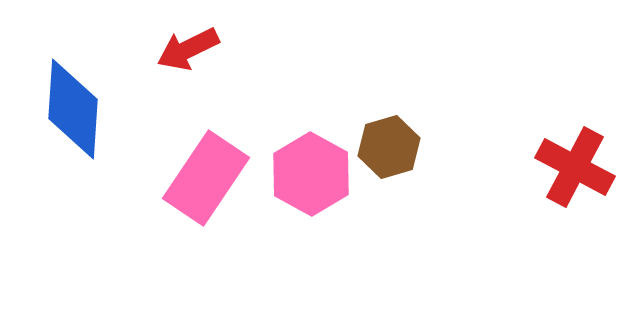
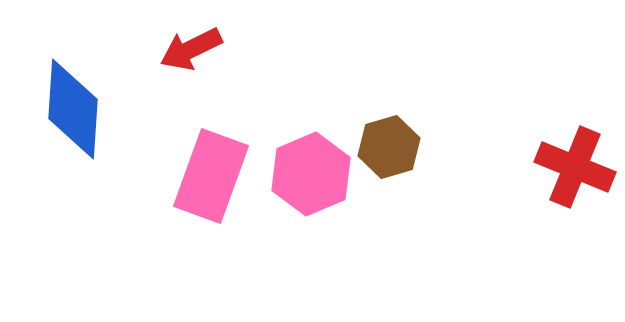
red arrow: moved 3 px right
red cross: rotated 6 degrees counterclockwise
pink hexagon: rotated 8 degrees clockwise
pink rectangle: moved 5 px right, 2 px up; rotated 14 degrees counterclockwise
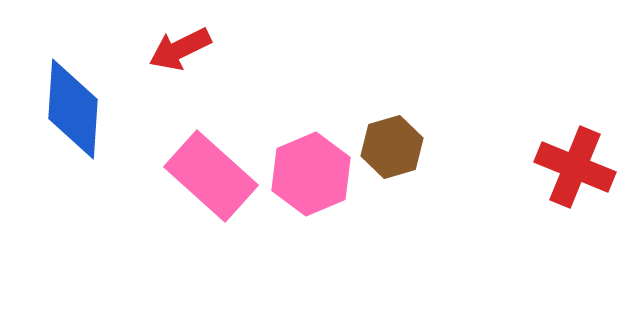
red arrow: moved 11 px left
brown hexagon: moved 3 px right
pink rectangle: rotated 68 degrees counterclockwise
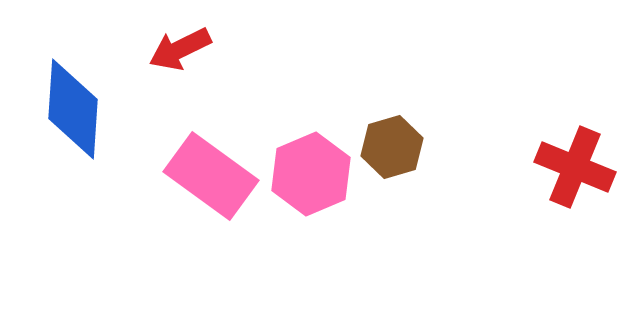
pink rectangle: rotated 6 degrees counterclockwise
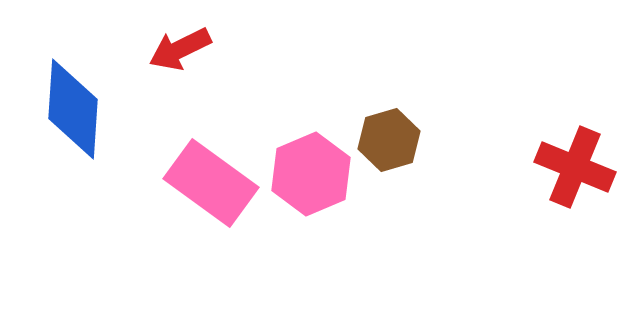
brown hexagon: moved 3 px left, 7 px up
pink rectangle: moved 7 px down
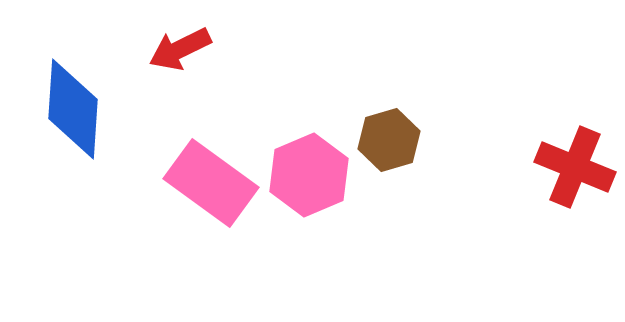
pink hexagon: moved 2 px left, 1 px down
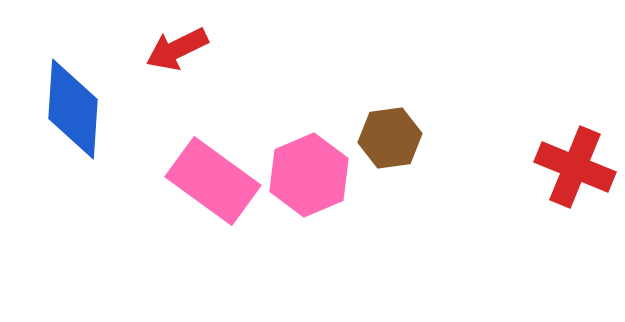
red arrow: moved 3 px left
brown hexagon: moved 1 px right, 2 px up; rotated 8 degrees clockwise
pink rectangle: moved 2 px right, 2 px up
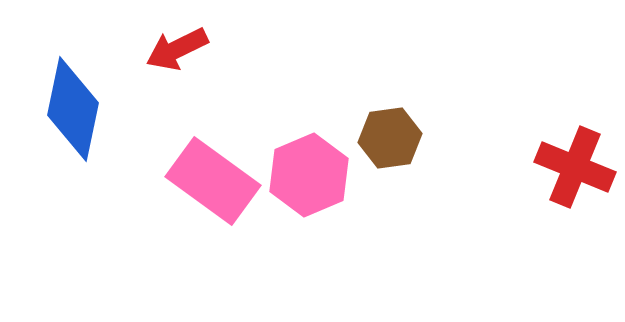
blue diamond: rotated 8 degrees clockwise
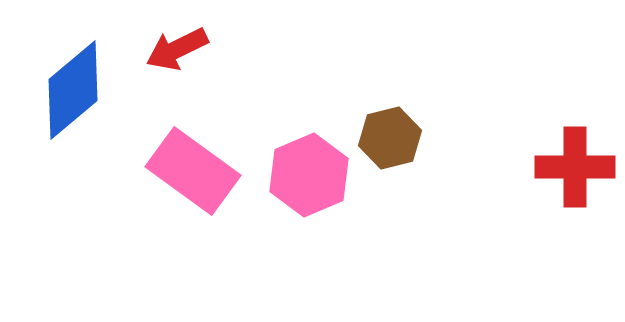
blue diamond: moved 19 px up; rotated 38 degrees clockwise
brown hexagon: rotated 6 degrees counterclockwise
red cross: rotated 22 degrees counterclockwise
pink rectangle: moved 20 px left, 10 px up
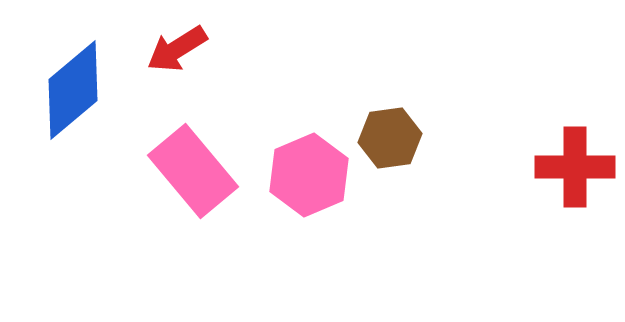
red arrow: rotated 6 degrees counterclockwise
brown hexagon: rotated 6 degrees clockwise
pink rectangle: rotated 14 degrees clockwise
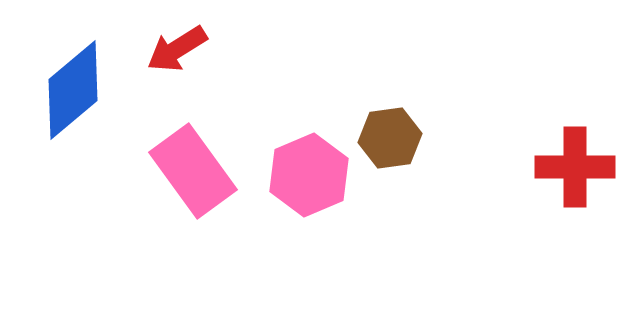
pink rectangle: rotated 4 degrees clockwise
